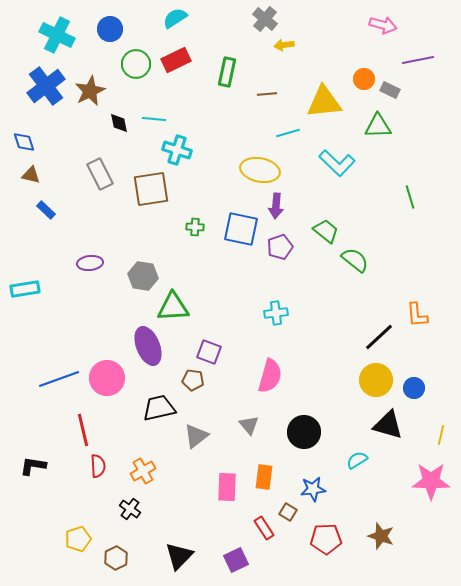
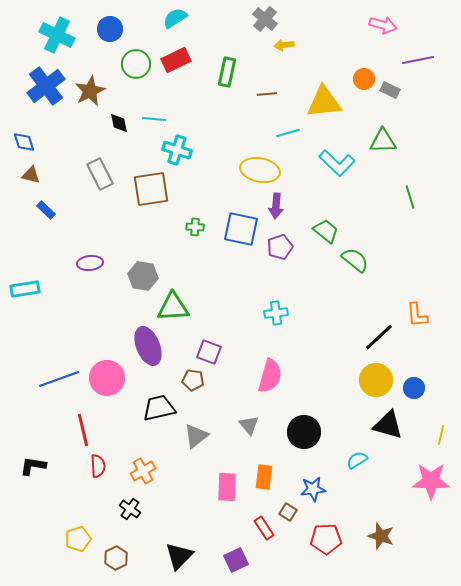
green triangle at (378, 126): moved 5 px right, 15 px down
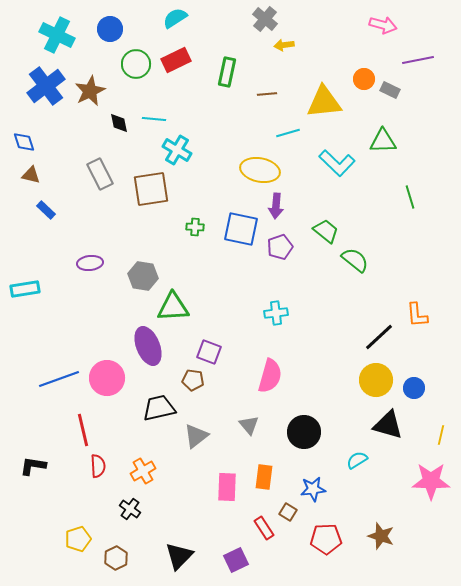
cyan cross at (177, 150): rotated 12 degrees clockwise
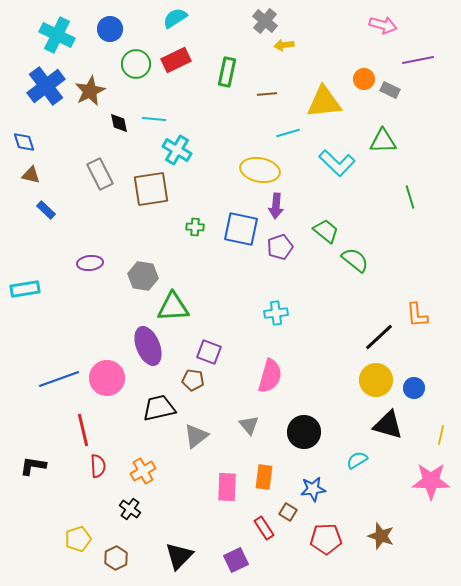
gray cross at (265, 19): moved 2 px down
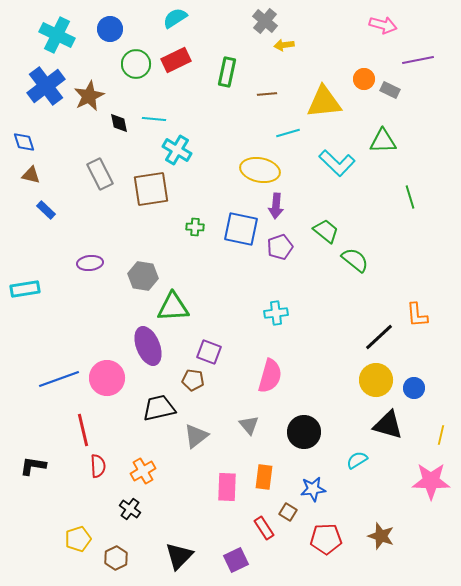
brown star at (90, 91): moved 1 px left, 5 px down
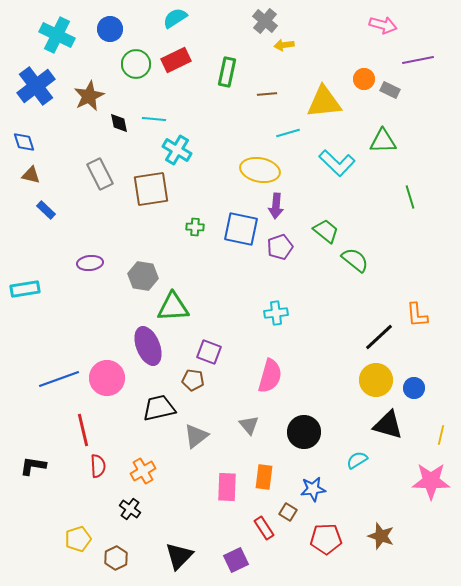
blue cross at (46, 86): moved 10 px left
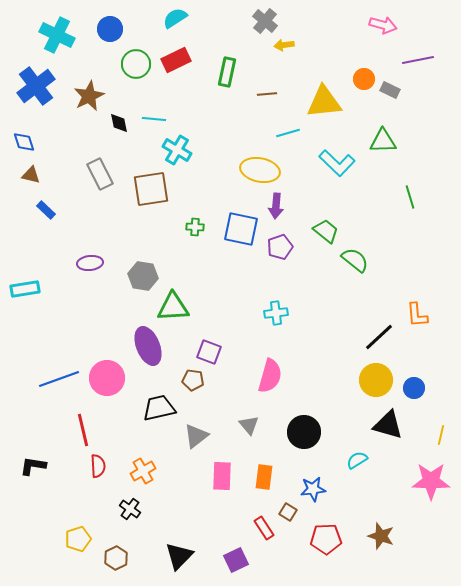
pink rectangle at (227, 487): moved 5 px left, 11 px up
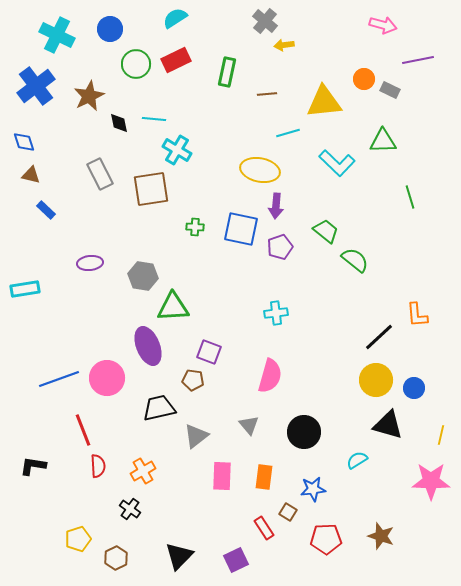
red line at (83, 430): rotated 8 degrees counterclockwise
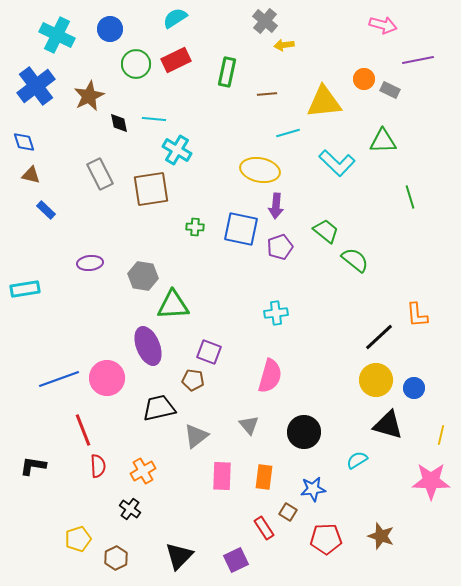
green triangle at (173, 307): moved 2 px up
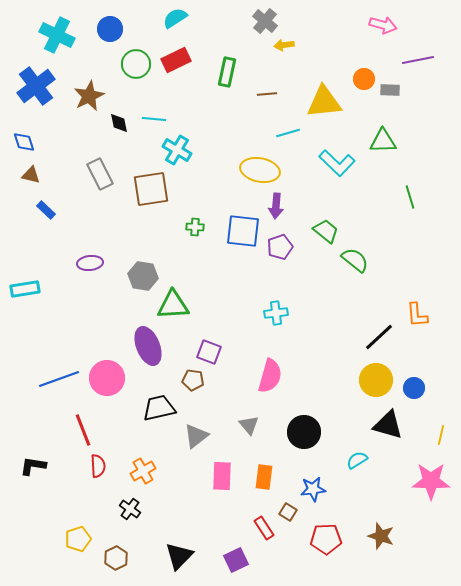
gray rectangle at (390, 90): rotated 24 degrees counterclockwise
blue square at (241, 229): moved 2 px right, 2 px down; rotated 6 degrees counterclockwise
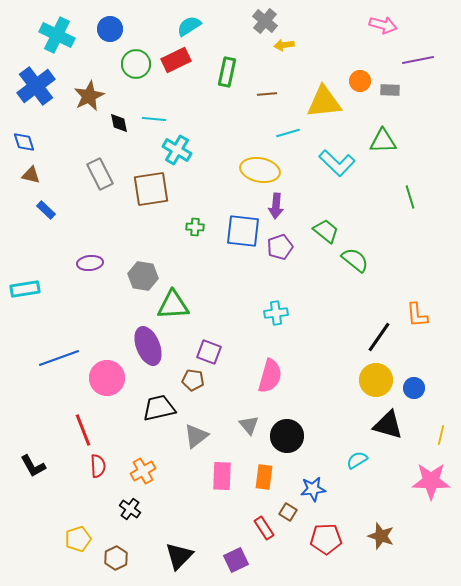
cyan semicircle at (175, 18): moved 14 px right, 8 px down
orange circle at (364, 79): moved 4 px left, 2 px down
black line at (379, 337): rotated 12 degrees counterclockwise
blue line at (59, 379): moved 21 px up
black circle at (304, 432): moved 17 px left, 4 px down
black L-shape at (33, 466): rotated 128 degrees counterclockwise
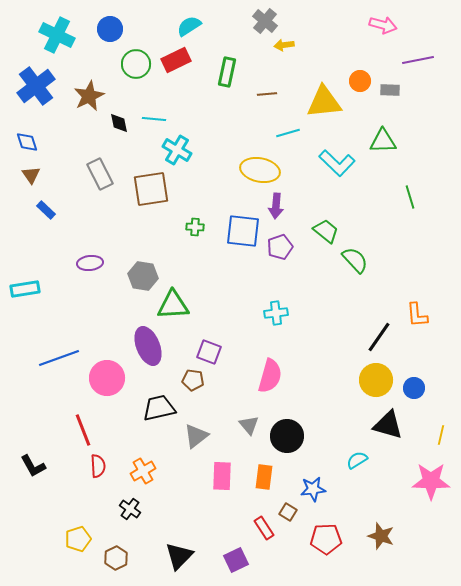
blue diamond at (24, 142): moved 3 px right
brown triangle at (31, 175): rotated 42 degrees clockwise
green semicircle at (355, 260): rotated 8 degrees clockwise
